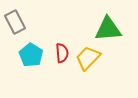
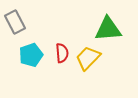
cyan pentagon: rotated 20 degrees clockwise
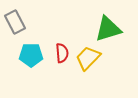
green triangle: rotated 12 degrees counterclockwise
cyan pentagon: rotated 20 degrees clockwise
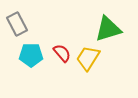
gray rectangle: moved 2 px right, 2 px down
red semicircle: rotated 36 degrees counterclockwise
yellow trapezoid: rotated 12 degrees counterclockwise
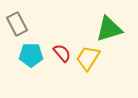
green triangle: moved 1 px right
